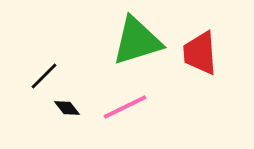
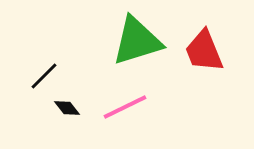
red trapezoid: moved 4 px right, 2 px up; rotated 18 degrees counterclockwise
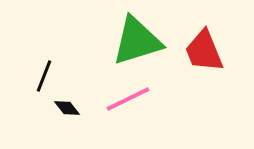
black line: rotated 24 degrees counterclockwise
pink line: moved 3 px right, 8 px up
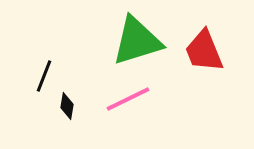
black diamond: moved 2 px up; rotated 48 degrees clockwise
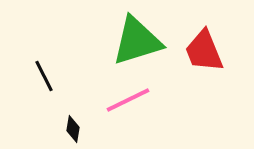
black line: rotated 48 degrees counterclockwise
pink line: moved 1 px down
black diamond: moved 6 px right, 23 px down
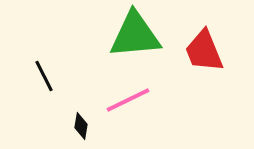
green triangle: moved 2 px left, 6 px up; rotated 12 degrees clockwise
black diamond: moved 8 px right, 3 px up
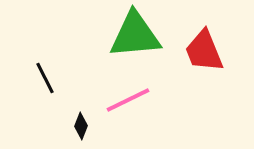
black line: moved 1 px right, 2 px down
black diamond: rotated 12 degrees clockwise
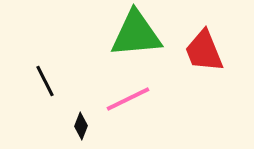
green triangle: moved 1 px right, 1 px up
black line: moved 3 px down
pink line: moved 1 px up
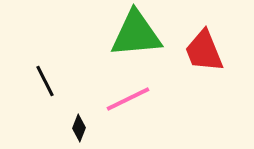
black diamond: moved 2 px left, 2 px down
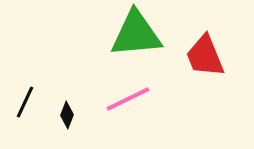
red trapezoid: moved 1 px right, 5 px down
black line: moved 20 px left, 21 px down; rotated 52 degrees clockwise
black diamond: moved 12 px left, 13 px up
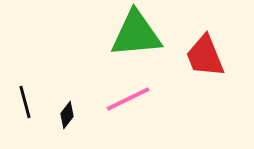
black line: rotated 40 degrees counterclockwise
black diamond: rotated 16 degrees clockwise
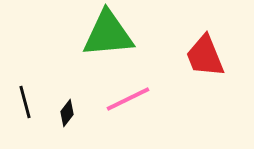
green triangle: moved 28 px left
black diamond: moved 2 px up
